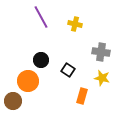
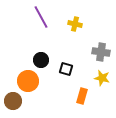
black square: moved 2 px left, 1 px up; rotated 16 degrees counterclockwise
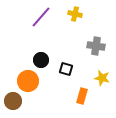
purple line: rotated 70 degrees clockwise
yellow cross: moved 10 px up
gray cross: moved 5 px left, 6 px up
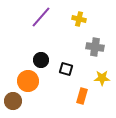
yellow cross: moved 4 px right, 5 px down
gray cross: moved 1 px left, 1 px down
yellow star: rotated 14 degrees counterclockwise
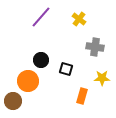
yellow cross: rotated 24 degrees clockwise
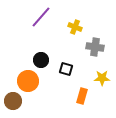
yellow cross: moved 4 px left, 8 px down; rotated 16 degrees counterclockwise
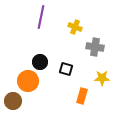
purple line: rotated 30 degrees counterclockwise
black circle: moved 1 px left, 2 px down
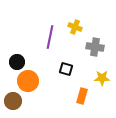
purple line: moved 9 px right, 20 px down
black circle: moved 23 px left
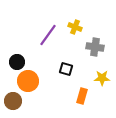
purple line: moved 2 px left, 2 px up; rotated 25 degrees clockwise
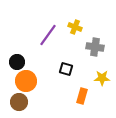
orange circle: moved 2 px left
brown circle: moved 6 px right, 1 px down
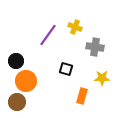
black circle: moved 1 px left, 1 px up
brown circle: moved 2 px left
